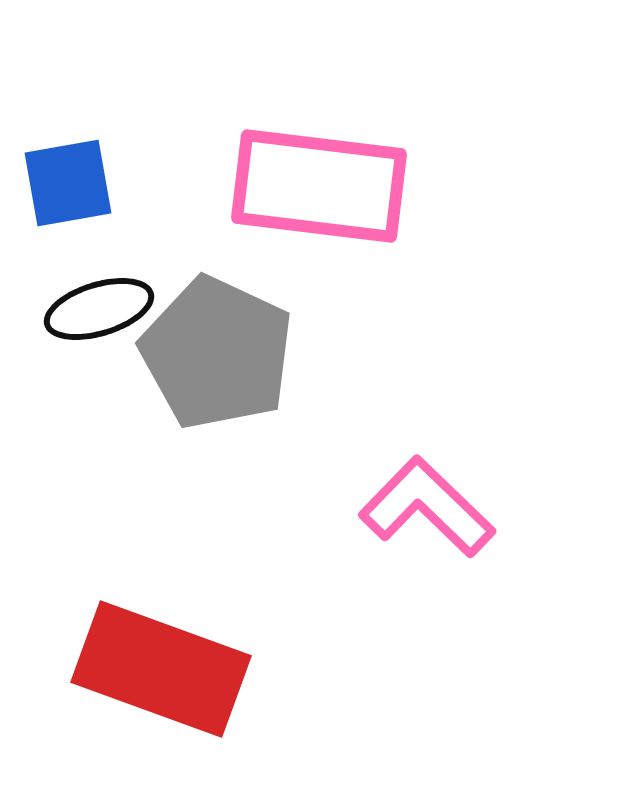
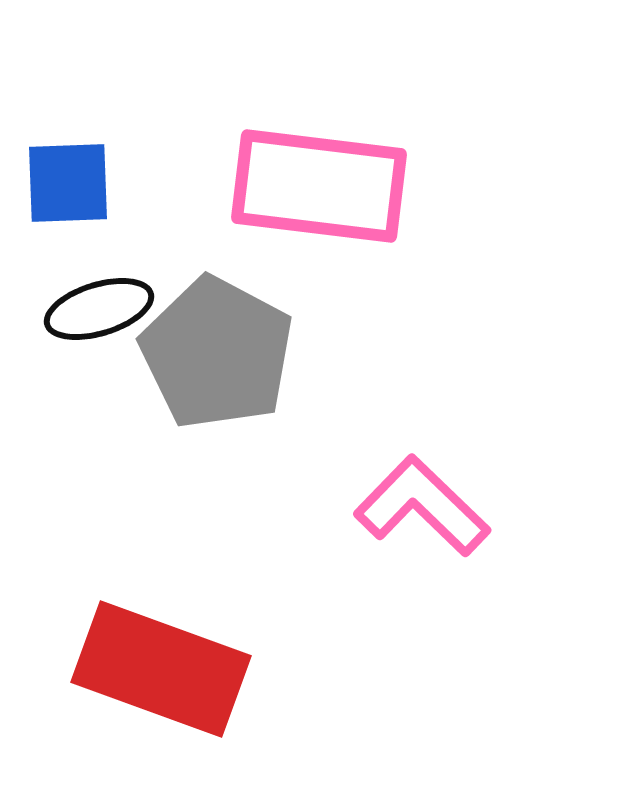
blue square: rotated 8 degrees clockwise
gray pentagon: rotated 3 degrees clockwise
pink L-shape: moved 5 px left, 1 px up
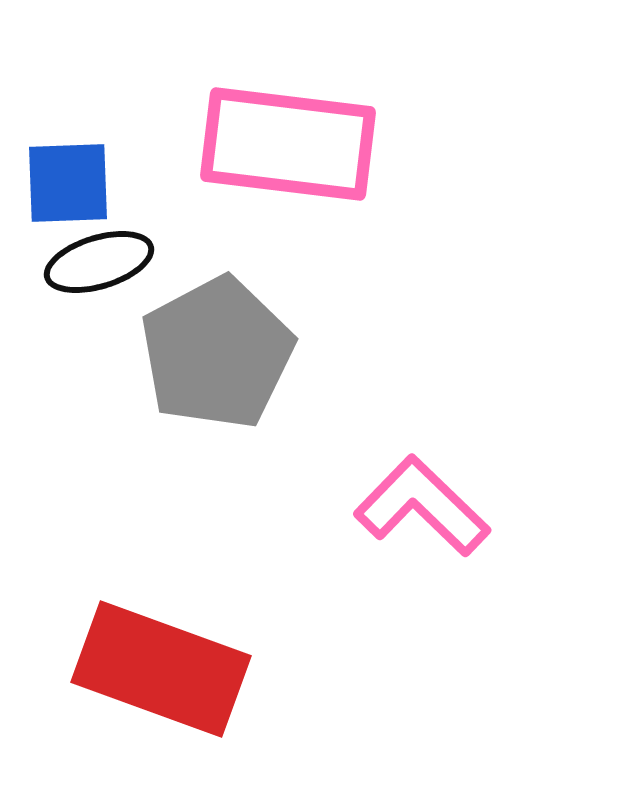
pink rectangle: moved 31 px left, 42 px up
black ellipse: moved 47 px up
gray pentagon: rotated 16 degrees clockwise
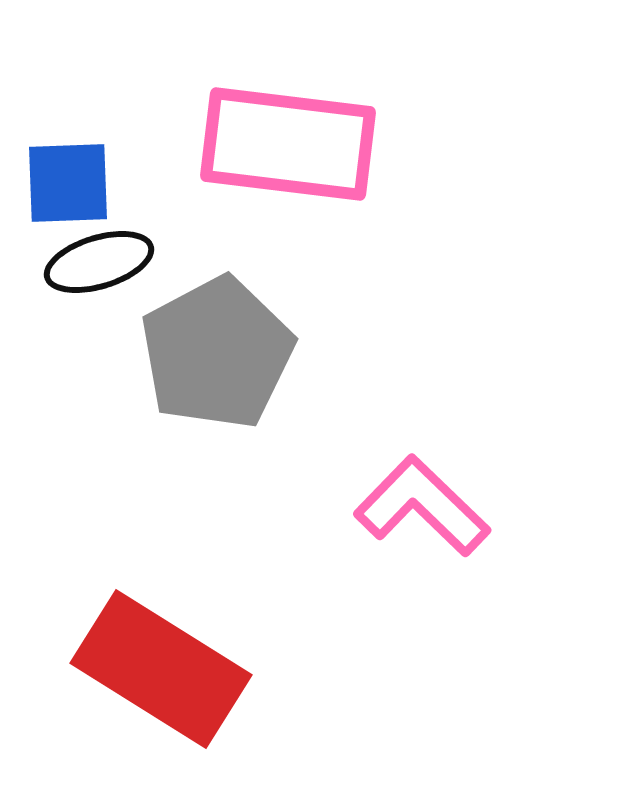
red rectangle: rotated 12 degrees clockwise
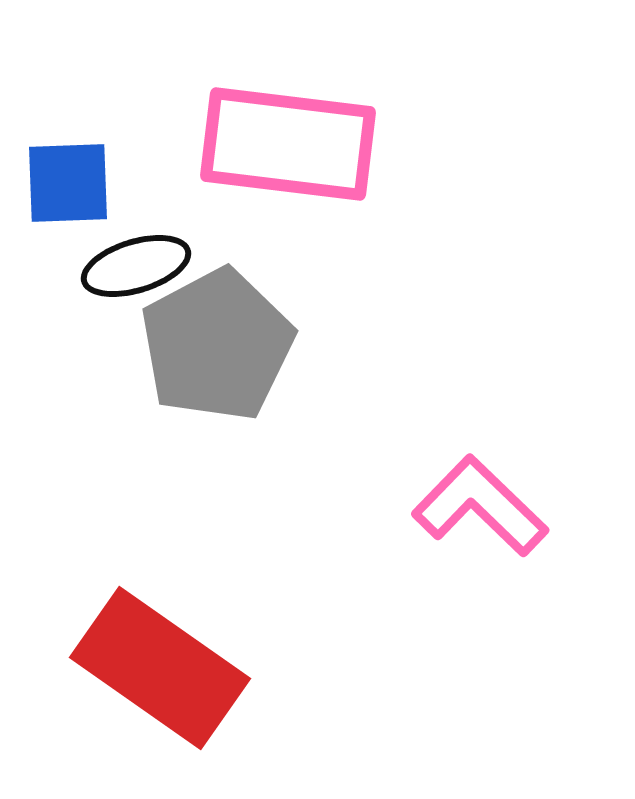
black ellipse: moved 37 px right, 4 px down
gray pentagon: moved 8 px up
pink L-shape: moved 58 px right
red rectangle: moved 1 px left, 1 px up; rotated 3 degrees clockwise
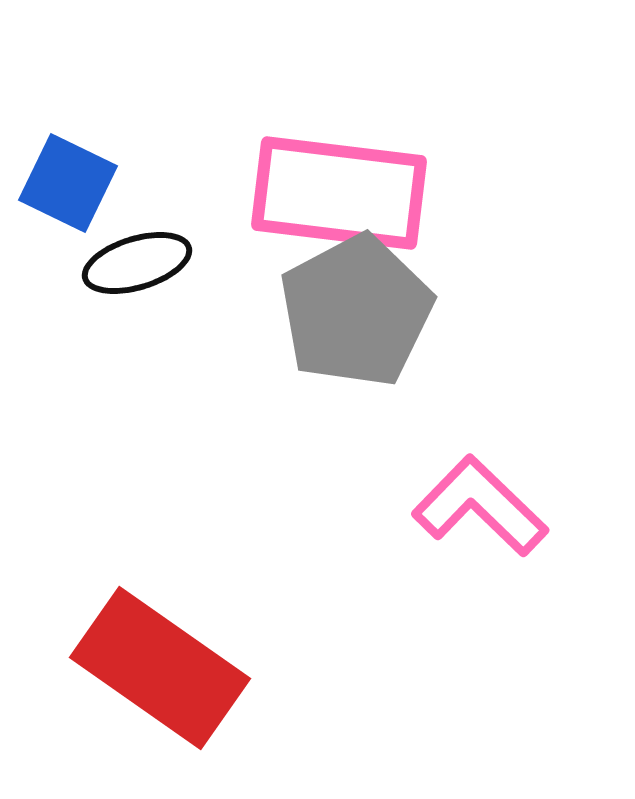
pink rectangle: moved 51 px right, 49 px down
blue square: rotated 28 degrees clockwise
black ellipse: moved 1 px right, 3 px up
gray pentagon: moved 139 px right, 34 px up
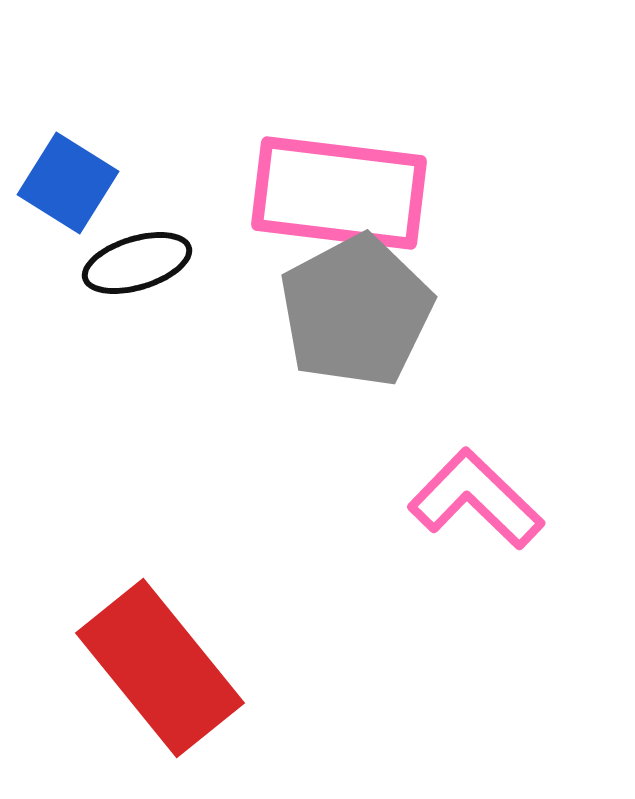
blue square: rotated 6 degrees clockwise
pink L-shape: moved 4 px left, 7 px up
red rectangle: rotated 16 degrees clockwise
